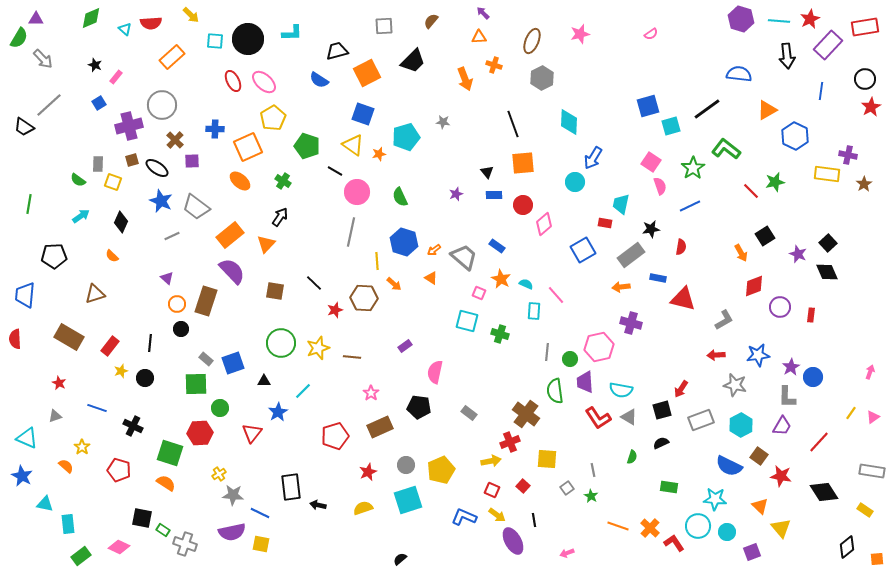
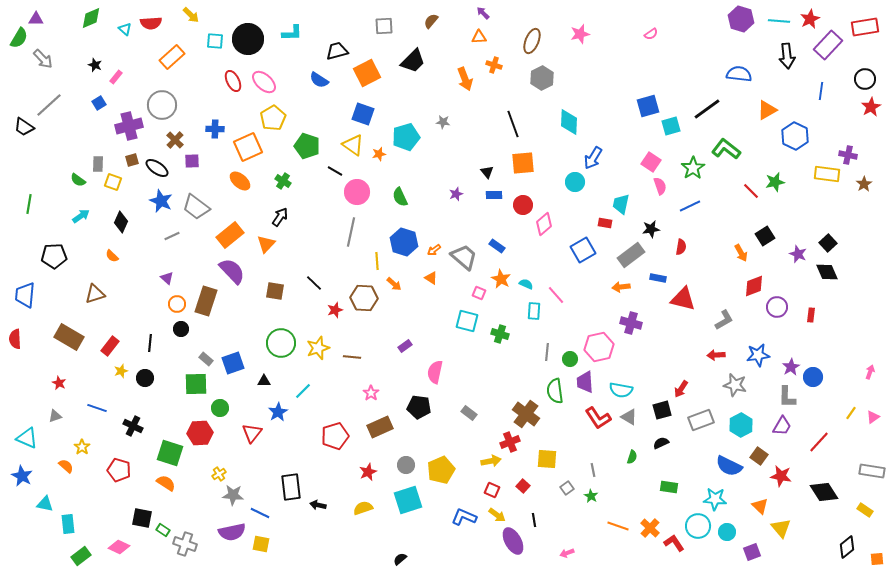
purple circle at (780, 307): moved 3 px left
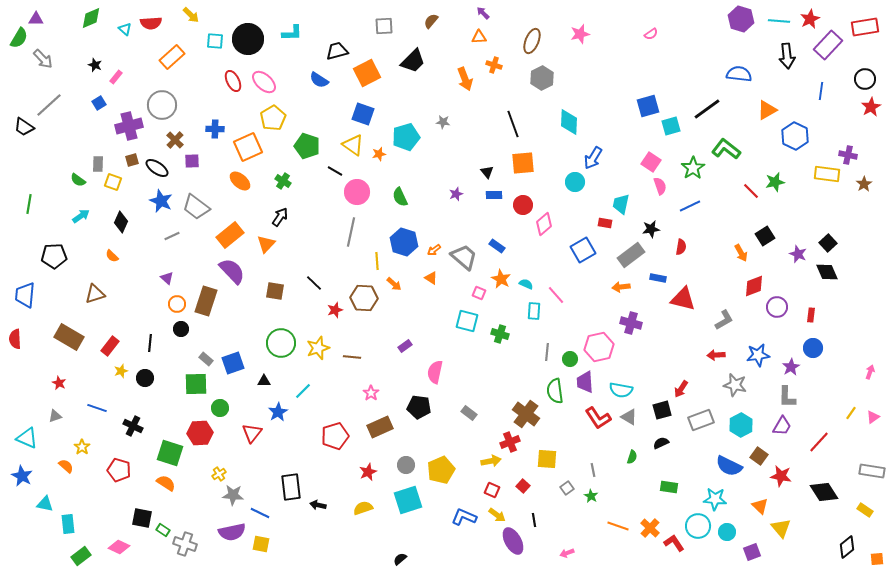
blue circle at (813, 377): moved 29 px up
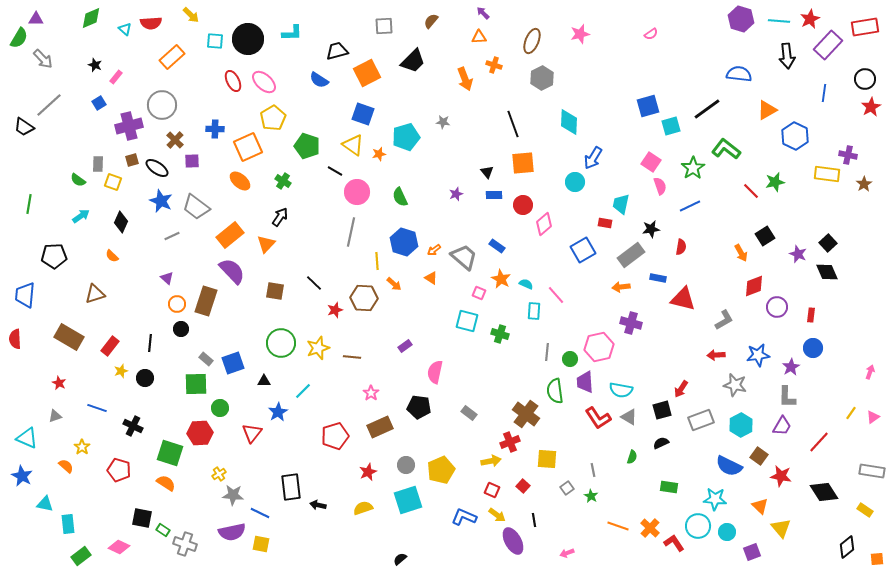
blue line at (821, 91): moved 3 px right, 2 px down
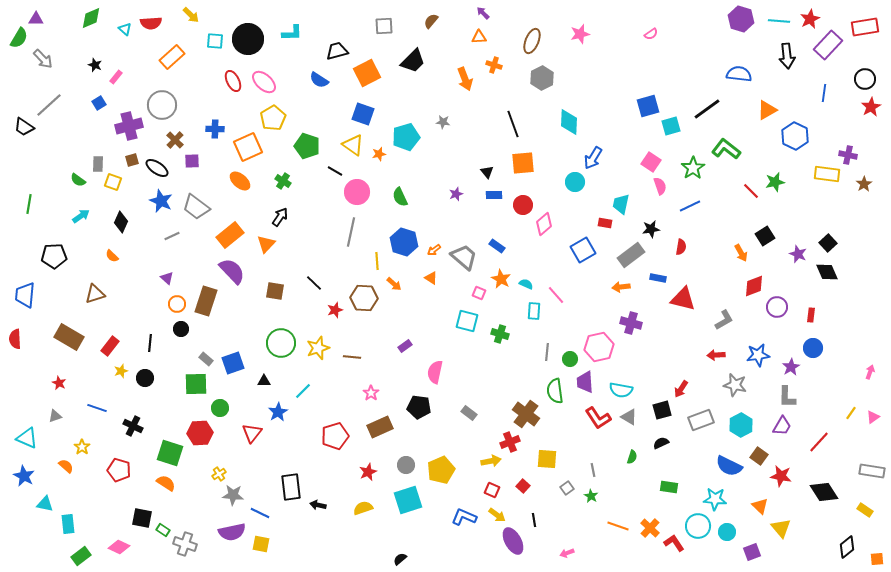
blue star at (22, 476): moved 2 px right
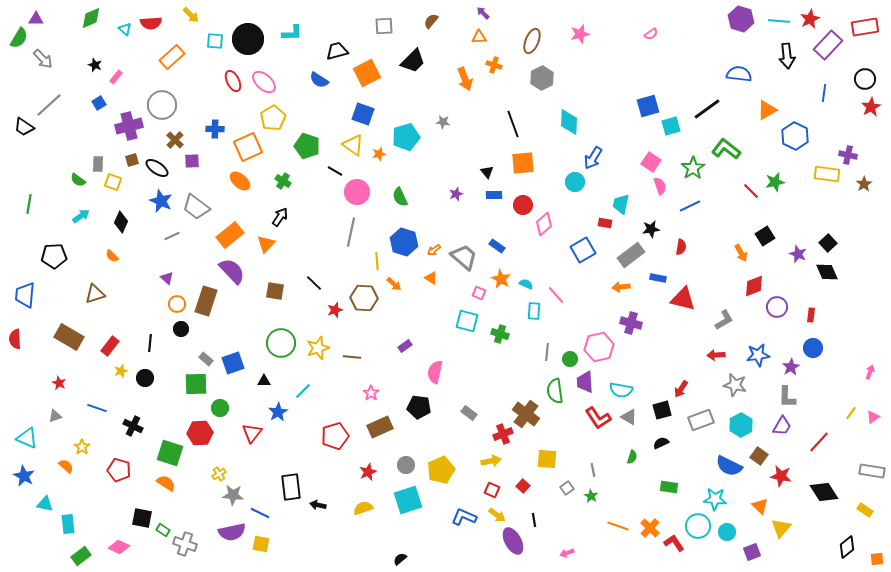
red cross at (510, 442): moved 7 px left, 8 px up
yellow triangle at (781, 528): rotated 20 degrees clockwise
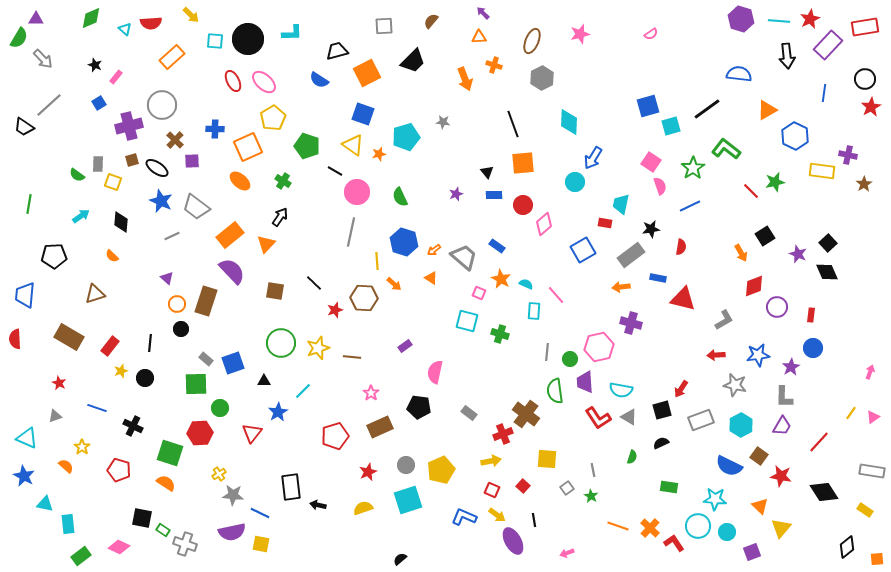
yellow rectangle at (827, 174): moved 5 px left, 3 px up
green semicircle at (78, 180): moved 1 px left, 5 px up
black diamond at (121, 222): rotated 20 degrees counterclockwise
gray L-shape at (787, 397): moved 3 px left
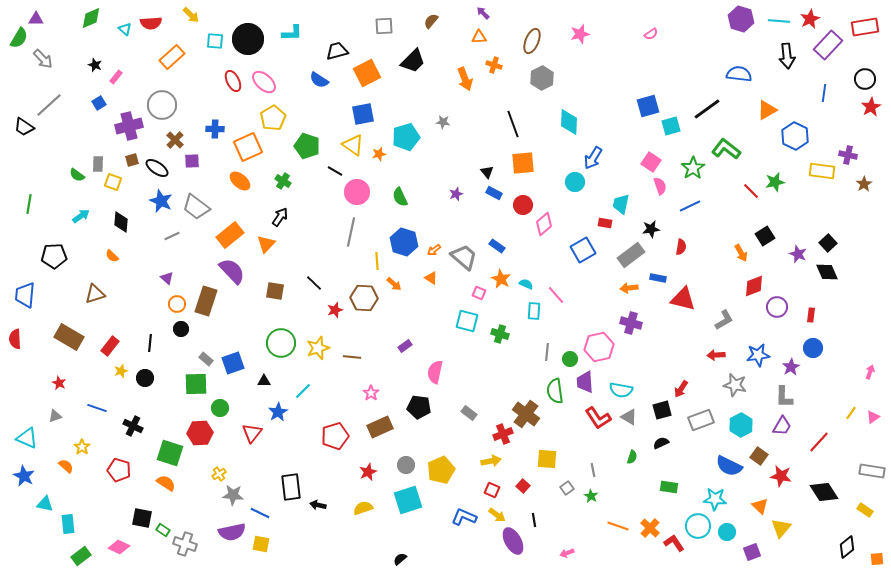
blue square at (363, 114): rotated 30 degrees counterclockwise
blue rectangle at (494, 195): moved 2 px up; rotated 28 degrees clockwise
orange arrow at (621, 287): moved 8 px right, 1 px down
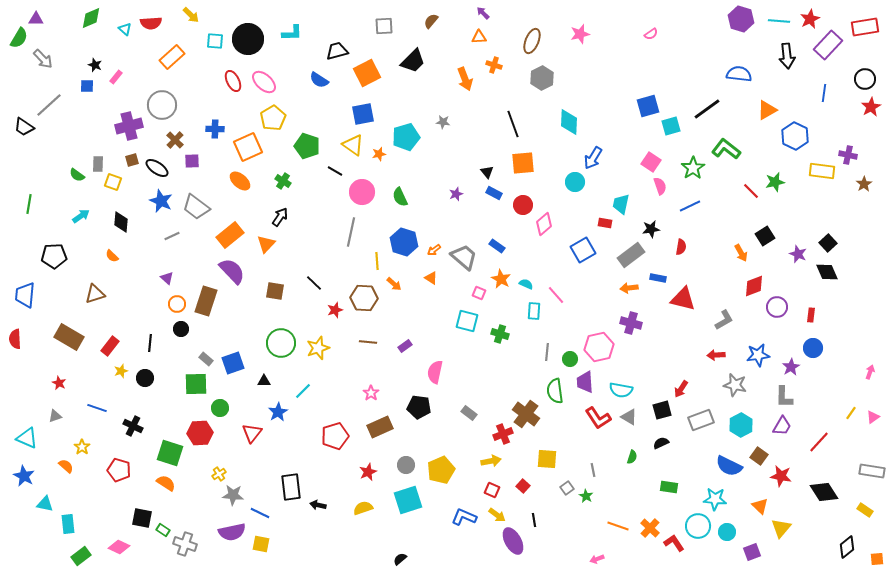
blue square at (99, 103): moved 12 px left, 17 px up; rotated 32 degrees clockwise
pink circle at (357, 192): moved 5 px right
brown line at (352, 357): moved 16 px right, 15 px up
green star at (591, 496): moved 5 px left
pink arrow at (567, 553): moved 30 px right, 6 px down
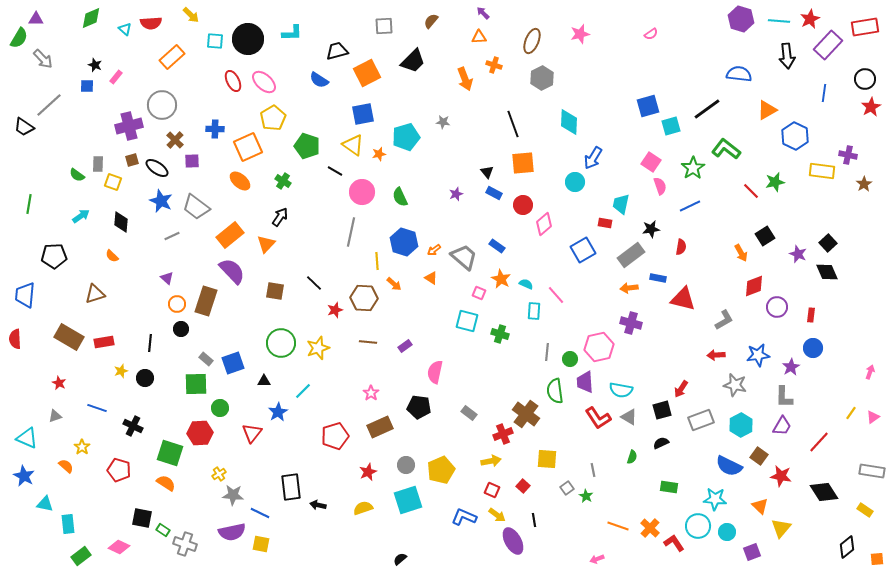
red rectangle at (110, 346): moved 6 px left, 4 px up; rotated 42 degrees clockwise
